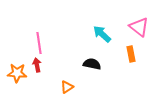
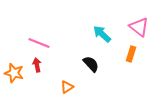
pink line: rotated 60 degrees counterclockwise
orange rectangle: rotated 28 degrees clockwise
black semicircle: moved 1 px left; rotated 36 degrees clockwise
orange star: moved 3 px left; rotated 12 degrees clockwise
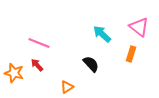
red arrow: rotated 32 degrees counterclockwise
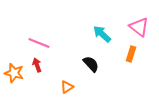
red arrow: rotated 24 degrees clockwise
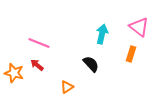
cyan arrow: rotated 60 degrees clockwise
red arrow: rotated 32 degrees counterclockwise
